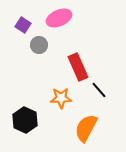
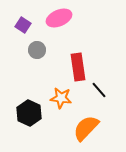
gray circle: moved 2 px left, 5 px down
red rectangle: rotated 16 degrees clockwise
orange star: rotated 10 degrees clockwise
black hexagon: moved 4 px right, 7 px up
orange semicircle: rotated 16 degrees clockwise
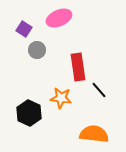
purple square: moved 1 px right, 4 px down
orange semicircle: moved 8 px right, 6 px down; rotated 52 degrees clockwise
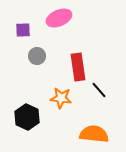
purple square: moved 1 px left, 1 px down; rotated 35 degrees counterclockwise
gray circle: moved 6 px down
black hexagon: moved 2 px left, 4 px down
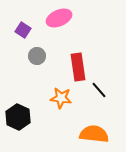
purple square: rotated 35 degrees clockwise
black hexagon: moved 9 px left
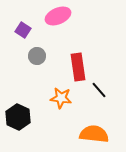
pink ellipse: moved 1 px left, 2 px up
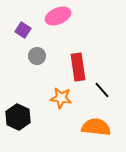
black line: moved 3 px right
orange semicircle: moved 2 px right, 7 px up
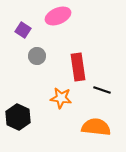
black line: rotated 30 degrees counterclockwise
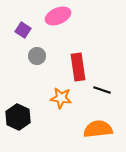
orange semicircle: moved 2 px right, 2 px down; rotated 12 degrees counterclockwise
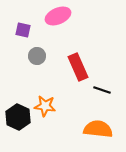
purple square: rotated 21 degrees counterclockwise
red rectangle: rotated 16 degrees counterclockwise
orange star: moved 16 px left, 8 px down
orange semicircle: rotated 12 degrees clockwise
